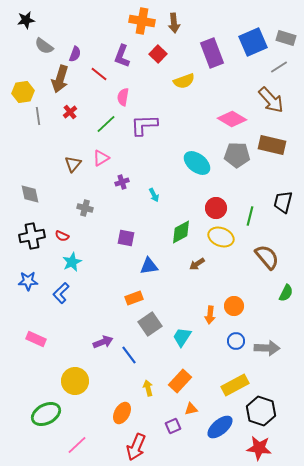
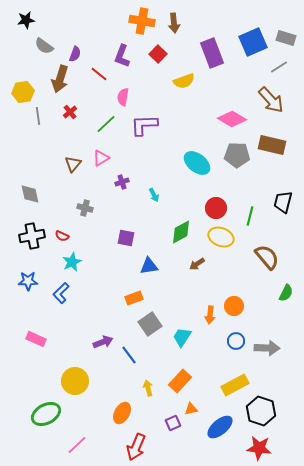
purple square at (173, 426): moved 3 px up
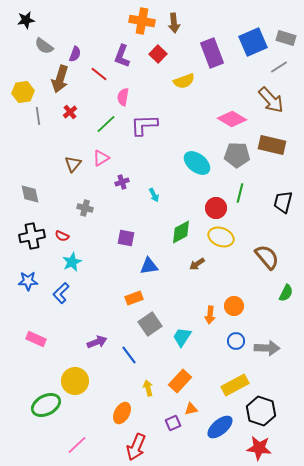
green line at (250, 216): moved 10 px left, 23 px up
purple arrow at (103, 342): moved 6 px left
green ellipse at (46, 414): moved 9 px up
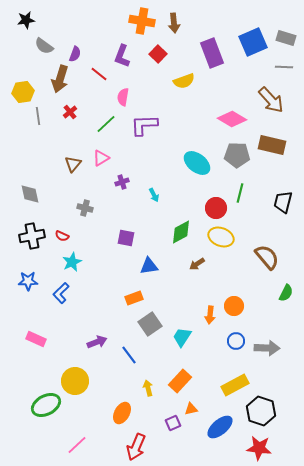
gray line at (279, 67): moved 5 px right; rotated 36 degrees clockwise
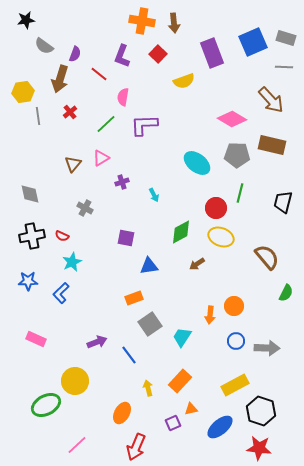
gray cross at (85, 208): rotated 14 degrees clockwise
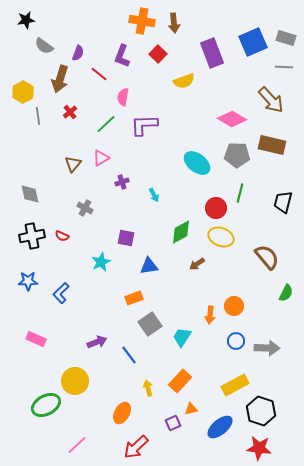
purple semicircle at (75, 54): moved 3 px right, 1 px up
yellow hexagon at (23, 92): rotated 20 degrees counterclockwise
cyan star at (72, 262): moved 29 px right
red arrow at (136, 447): rotated 24 degrees clockwise
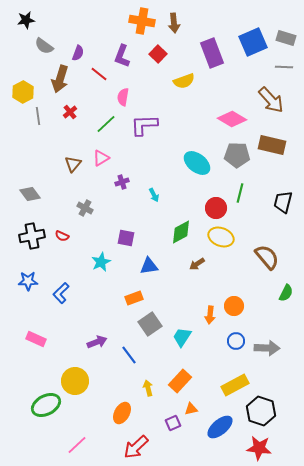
gray diamond at (30, 194): rotated 25 degrees counterclockwise
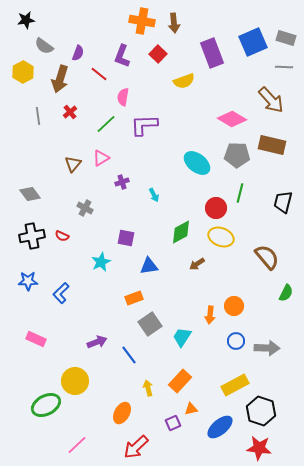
yellow hexagon at (23, 92): moved 20 px up
